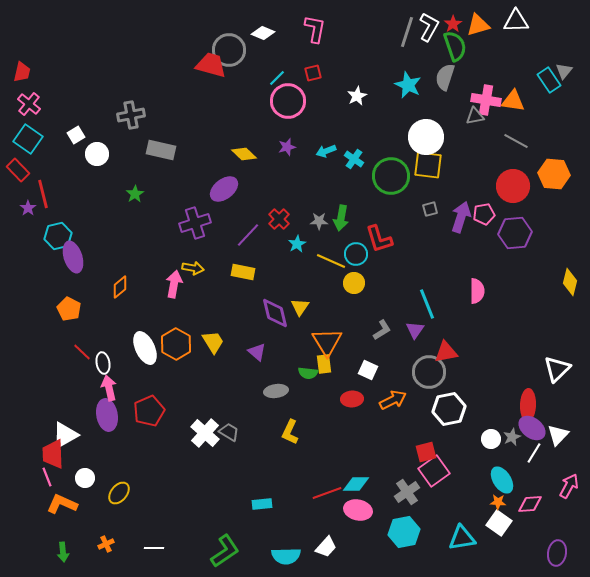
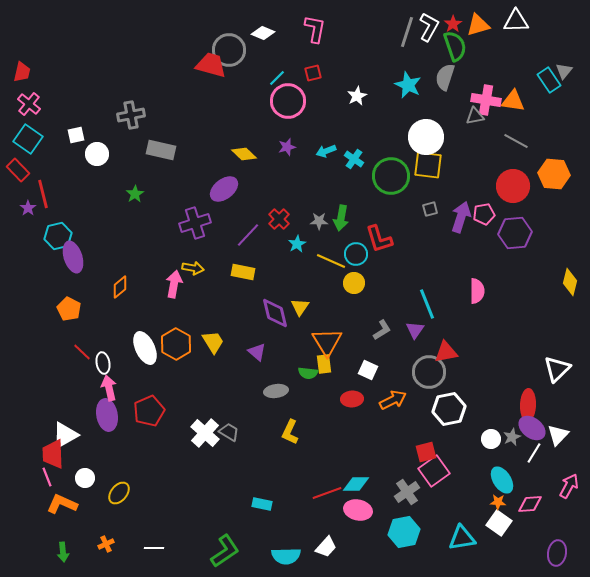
white square at (76, 135): rotated 18 degrees clockwise
cyan rectangle at (262, 504): rotated 18 degrees clockwise
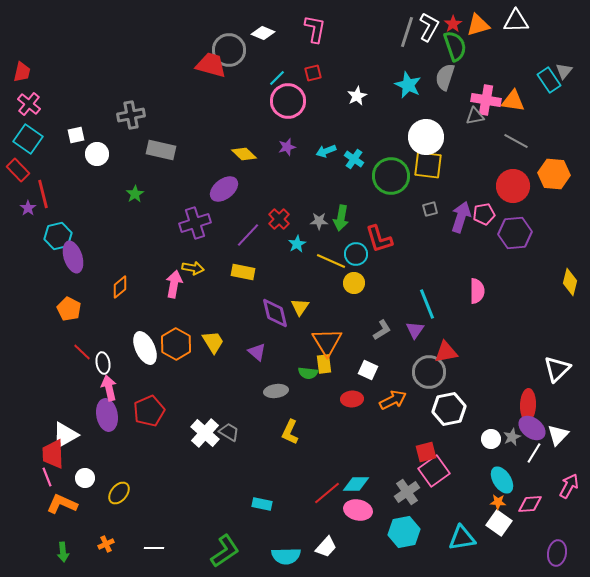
red line at (327, 493): rotated 20 degrees counterclockwise
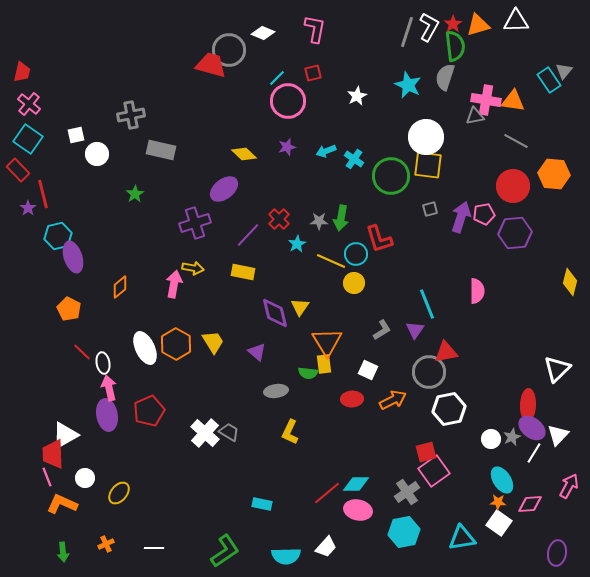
green semicircle at (455, 46): rotated 12 degrees clockwise
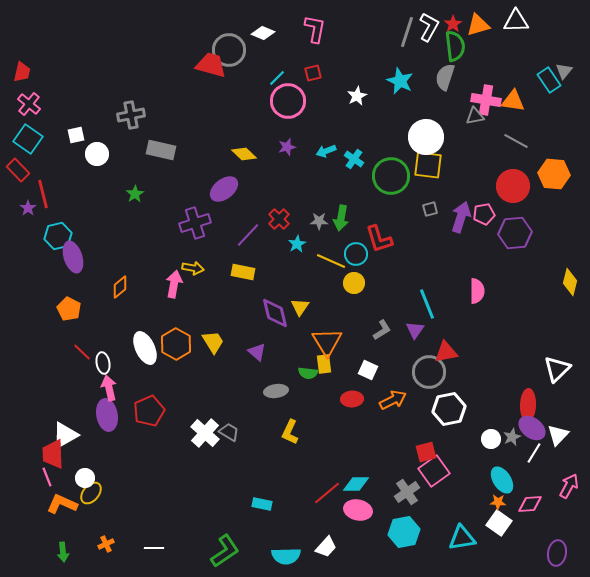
cyan star at (408, 85): moved 8 px left, 4 px up
yellow ellipse at (119, 493): moved 28 px left
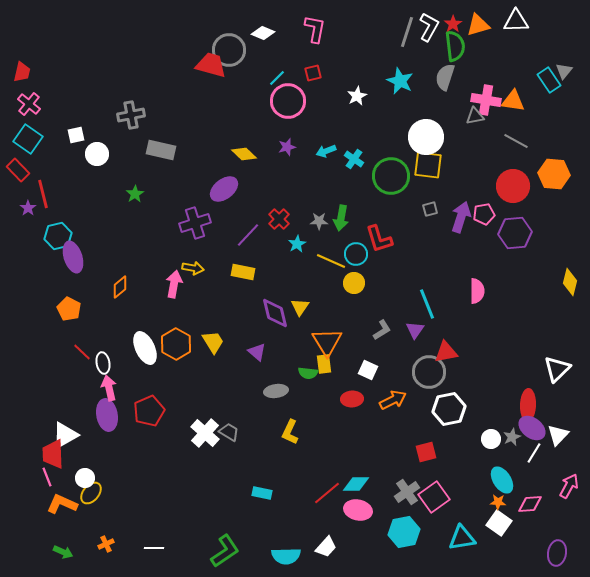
pink square at (434, 471): moved 26 px down
cyan rectangle at (262, 504): moved 11 px up
green arrow at (63, 552): rotated 60 degrees counterclockwise
